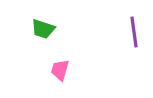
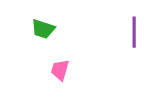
purple line: rotated 8 degrees clockwise
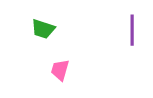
purple line: moved 2 px left, 2 px up
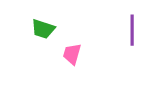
pink trapezoid: moved 12 px right, 16 px up
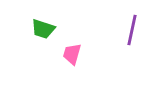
purple line: rotated 12 degrees clockwise
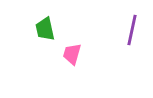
green trapezoid: moved 2 px right; rotated 60 degrees clockwise
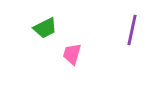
green trapezoid: moved 1 px up; rotated 105 degrees counterclockwise
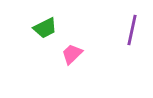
pink trapezoid: rotated 30 degrees clockwise
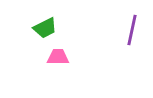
pink trapezoid: moved 14 px left, 3 px down; rotated 45 degrees clockwise
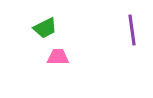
purple line: rotated 20 degrees counterclockwise
